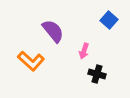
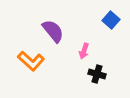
blue square: moved 2 px right
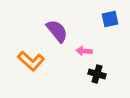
blue square: moved 1 px left, 1 px up; rotated 36 degrees clockwise
purple semicircle: moved 4 px right
pink arrow: rotated 77 degrees clockwise
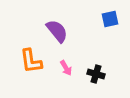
pink arrow: moved 18 px left, 17 px down; rotated 126 degrees counterclockwise
orange L-shape: rotated 40 degrees clockwise
black cross: moved 1 px left
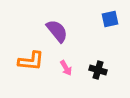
orange L-shape: rotated 76 degrees counterclockwise
black cross: moved 2 px right, 4 px up
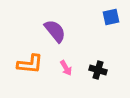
blue square: moved 1 px right, 2 px up
purple semicircle: moved 2 px left
orange L-shape: moved 1 px left, 3 px down
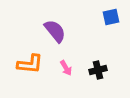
black cross: rotated 30 degrees counterclockwise
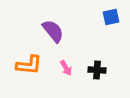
purple semicircle: moved 2 px left
orange L-shape: moved 1 px left, 1 px down
black cross: moved 1 px left; rotated 18 degrees clockwise
